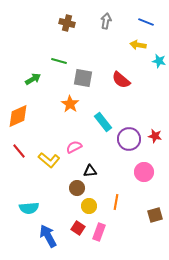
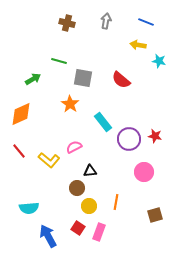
orange diamond: moved 3 px right, 2 px up
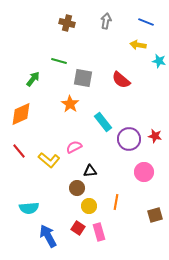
green arrow: rotated 21 degrees counterclockwise
pink rectangle: rotated 36 degrees counterclockwise
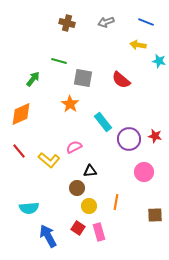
gray arrow: moved 1 px down; rotated 119 degrees counterclockwise
brown square: rotated 14 degrees clockwise
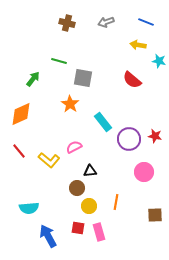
red semicircle: moved 11 px right
red square: rotated 24 degrees counterclockwise
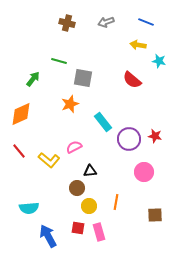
orange star: rotated 18 degrees clockwise
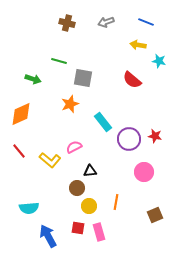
green arrow: rotated 70 degrees clockwise
yellow L-shape: moved 1 px right
brown square: rotated 21 degrees counterclockwise
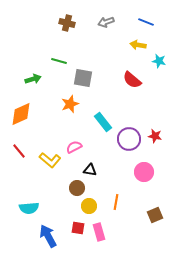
green arrow: rotated 35 degrees counterclockwise
black triangle: moved 1 px up; rotated 16 degrees clockwise
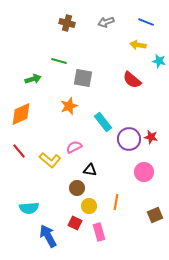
orange star: moved 1 px left, 2 px down
red star: moved 4 px left, 1 px down
red square: moved 3 px left, 5 px up; rotated 16 degrees clockwise
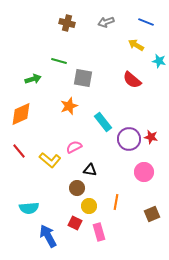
yellow arrow: moved 2 px left; rotated 21 degrees clockwise
brown square: moved 3 px left, 1 px up
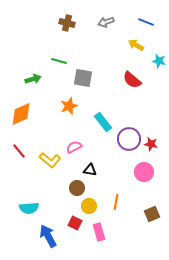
red star: moved 7 px down
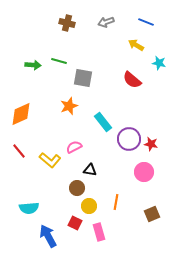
cyan star: moved 2 px down
green arrow: moved 14 px up; rotated 21 degrees clockwise
